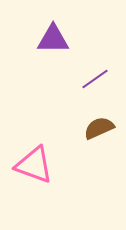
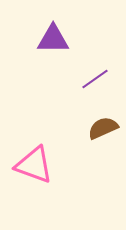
brown semicircle: moved 4 px right
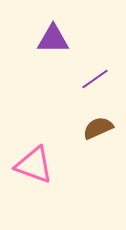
brown semicircle: moved 5 px left
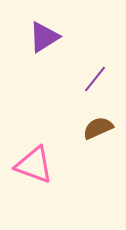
purple triangle: moved 9 px left, 2 px up; rotated 32 degrees counterclockwise
purple line: rotated 16 degrees counterclockwise
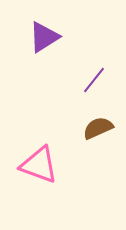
purple line: moved 1 px left, 1 px down
pink triangle: moved 5 px right
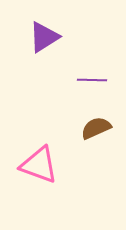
purple line: moved 2 px left; rotated 52 degrees clockwise
brown semicircle: moved 2 px left
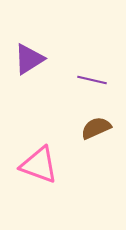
purple triangle: moved 15 px left, 22 px down
purple line: rotated 12 degrees clockwise
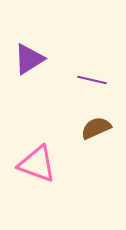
pink triangle: moved 2 px left, 1 px up
